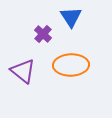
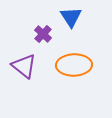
orange ellipse: moved 3 px right
purple triangle: moved 1 px right, 5 px up
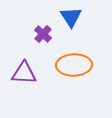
purple triangle: moved 7 px down; rotated 36 degrees counterclockwise
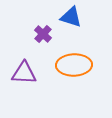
blue triangle: rotated 40 degrees counterclockwise
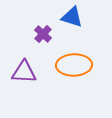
blue triangle: moved 1 px right
purple triangle: moved 1 px up
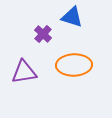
purple triangle: rotated 12 degrees counterclockwise
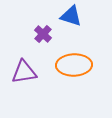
blue triangle: moved 1 px left, 1 px up
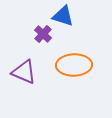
blue triangle: moved 8 px left
purple triangle: rotated 32 degrees clockwise
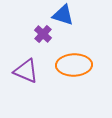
blue triangle: moved 1 px up
purple triangle: moved 2 px right, 1 px up
